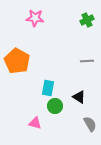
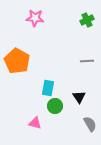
black triangle: rotated 24 degrees clockwise
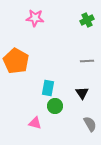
orange pentagon: moved 1 px left
black triangle: moved 3 px right, 4 px up
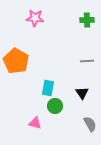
green cross: rotated 24 degrees clockwise
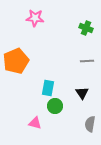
green cross: moved 1 px left, 8 px down; rotated 24 degrees clockwise
orange pentagon: rotated 20 degrees clockwise
gray semicircle: rotated 140 degrees counterclockwise
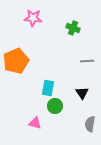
pink star: moved 2 px left
green cross: moved 13 px left
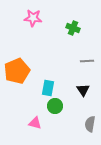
orange pentagon: moved 1 px right, 10 px down
black triangle: moved 1 px right, 3 px up
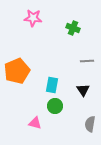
cyan rectangle: moved 4 px right, 3 px up
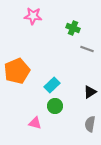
pink star: moved 2 px up
gray line: moved 12 px up; rotated 24 degrees clockwise
cyan rectangle: rotated 35 degrees clockwise
black triangle: moved 7 px right, 2 px down; rotated 32 degrees clockwise
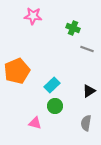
black triangle: moved 1 px left, 1 px up
gray semicircle: moved 4 px left, 1 px up
